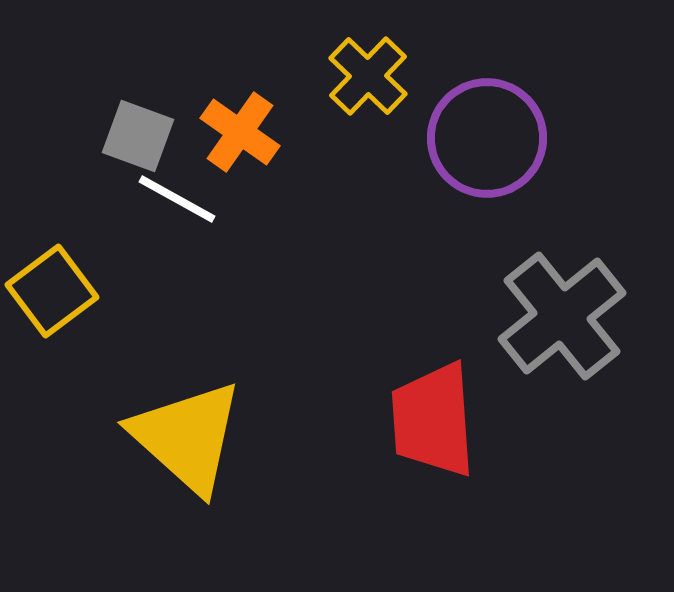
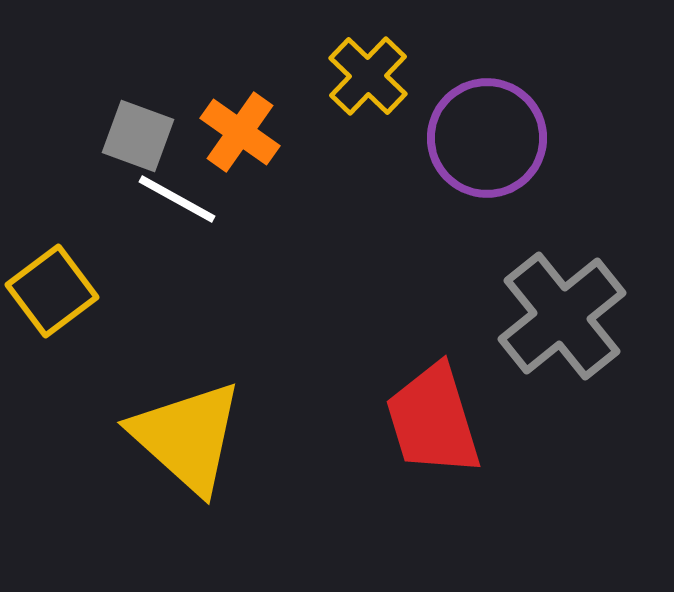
red trapezoid: rotated 13 degrees counterclockwise
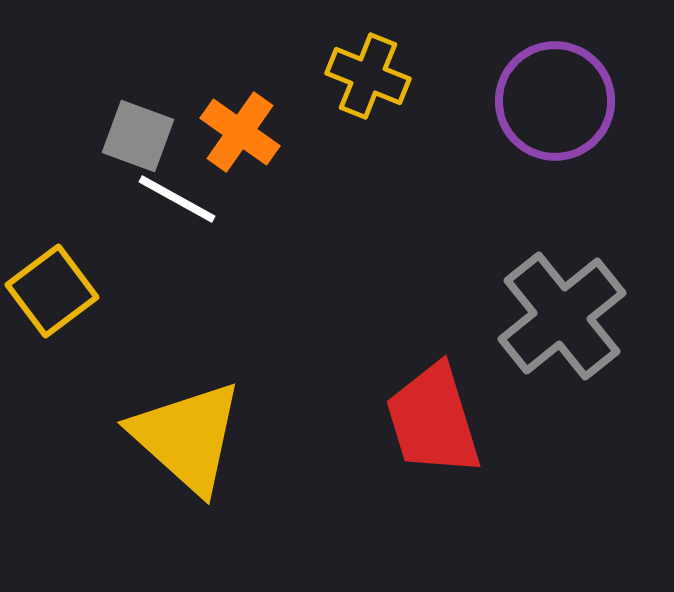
yellow cross: rotated 22 degrees counterclockwise
purple circle: moved 68 px right, 37 px up
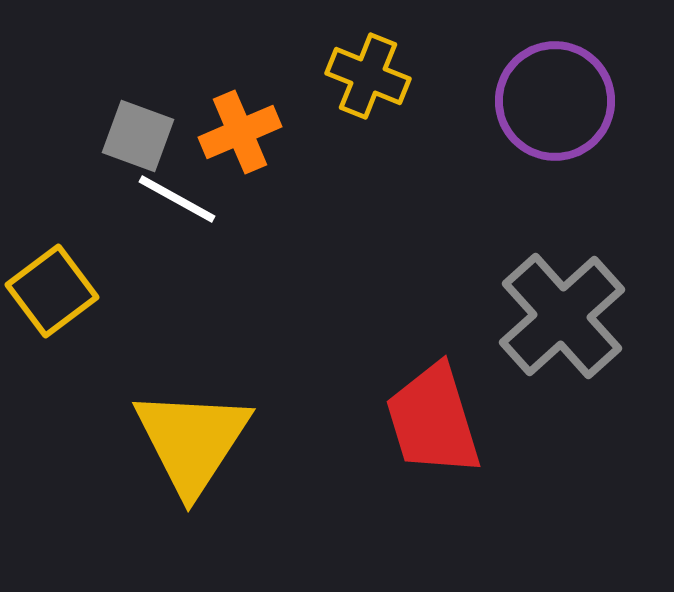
orange cross: rotated 32 degrees clockwise
gray cross: rotated 3 degrees counterclockwise
yellow triangle: moved 5 px right, 4 px down; rotated 21 degrees clockwise
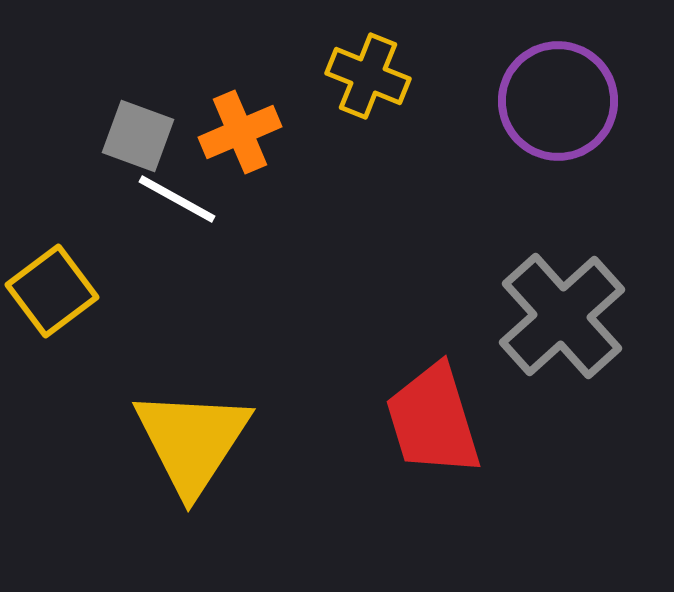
purple circle: moved 3 px right
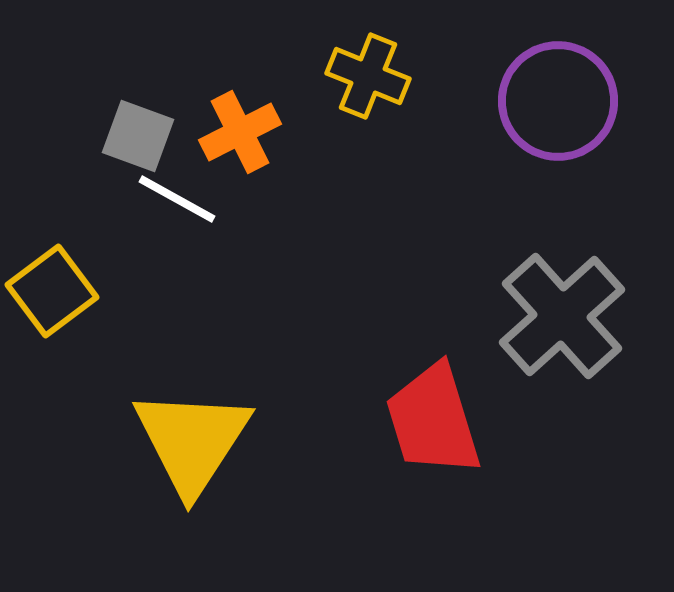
orange cross: rotated 4 degrees counterclockwise
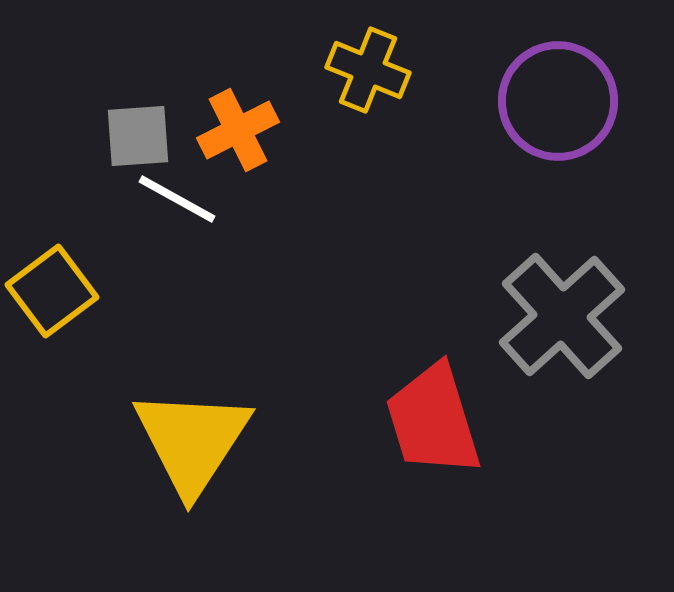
yellow cross: moved 6 px up
orange cross: moved 2 px left, 2 px up
gray square: rotated 24 degrees counterclockwise
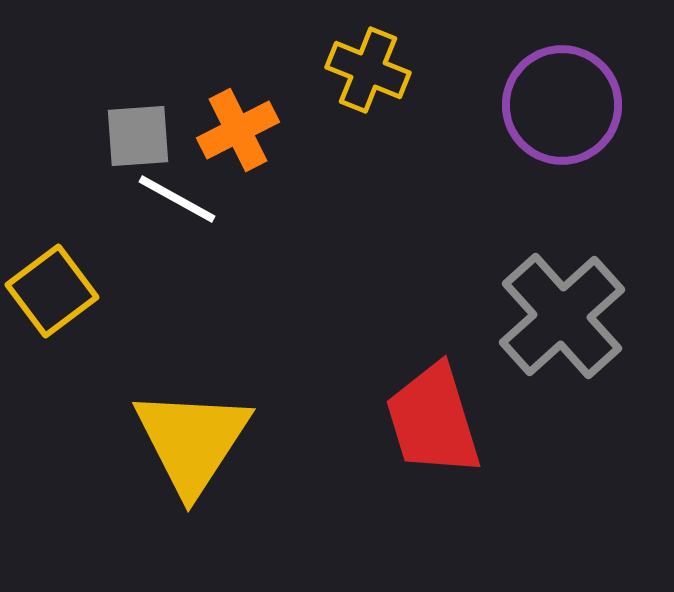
purple circle: moved 4 px right, 4 px down
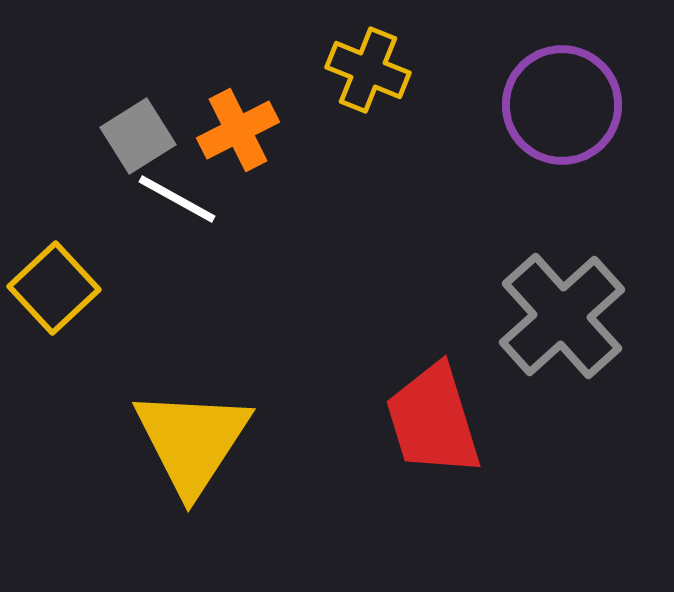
gray square: rotated 28 degrees counterclockwise
yellow square: moved 2 px right, 3 px up; rotated 6 degrees counterclockwise
